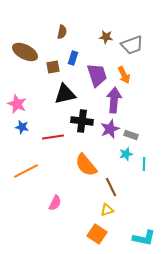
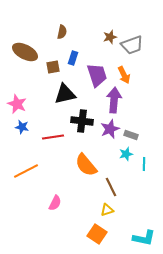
brown star: moved 4 px right; rotated 24 degrees counterclockwise
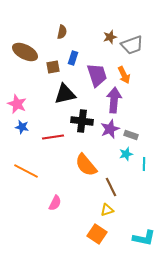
orange line: rotated 55 degrees clockwise
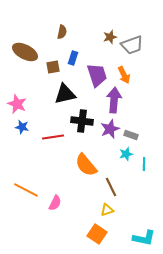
orange line: moved 19 px down
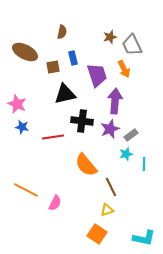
gray trapezoid: rotated 85 degrees clockwise
blue rectangle: rotated 32 degrees counterclockwise
orange arrow: moved 6 px up
purple arrow: moved 1 px right, 1 px down
gray rectangle: rotated 56 degrees counterclockwise
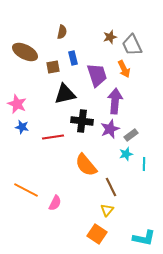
yellow triangle: rotated 32 degrees counterclockwise
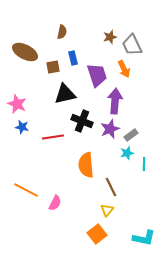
black cross: rotated 15 degrees clockwise
cyan star: moved 1 px right, 1 px up
orange semicircle: rotated 35 degrees clockwise
orange square: rotated 18 degrees clockwise
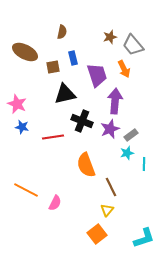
gray trapezoid: moved 1 px right; rotated 15 degrees counterclockwise
orange semicircle: rotated 15 degrees counterclockwise
cyan L-shape: rotated 30 degrees counterclockwise
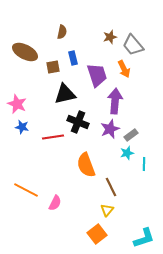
black cross: moved 4 px left, 1 px down
